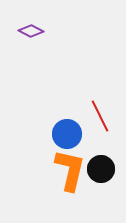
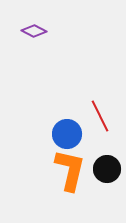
purple diamond: moved 3 px right
black circle: moved 6 px right
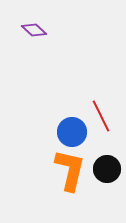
purple diamond: moved 1 px up; rotated 15 degrees clockwise
red line: moved 1 px right
blue circle: moved 5 px right, 2 px up
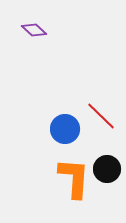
red line: rotated 20 degrees counterclockwise
blue circle: moved 7 px left, 3 px up
orange L-shape: moved 4 px right, 8 px down; rotated 9 degrees counterclockwise
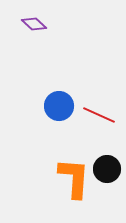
purple diamond: moved 6 px up
red line: moved 2 px left, 1 px up; rotated 20 degrees counterclockwise
blue circle: moved 6 px left, 23 px up
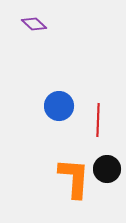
red line: moved 1 px left, 5 px down; rotated 68 degrees clockwise
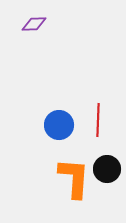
purple diamond: rotated 45 degrees counterclockwise
blue circle: moved 19 px down
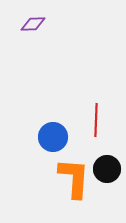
purple diamond: moved 1 px left
red line: moved 2 px left
blue circle: moved 6 px left, 12 px down
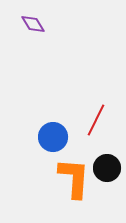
purple diamond: rotated 60 degrees clockwise
red line: rotated 24 degrees clockwise
black circle: moved 1 px up
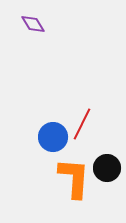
red line: moved 14 px left, 4 px down
